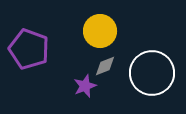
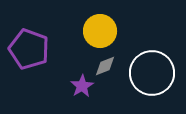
purple star: moved 3 px left; rotated 10 degrees counterclockwise
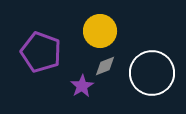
purple pentagon: moved 12 px right, 3 px down
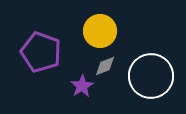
white circle: moved 1 px left, 3 px down
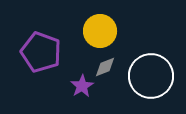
gray diamond: moved 1 px down
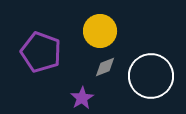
purple star: moved 12 px down
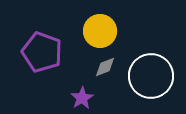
purple pentagon: moved 1 px right
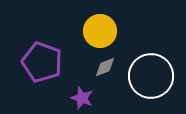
purple pentagon: moved 10 px down
purple star: rotated 20 degrees counterclockwise
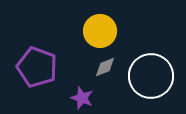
purple pentagon: moved 5 px left, 5 px down
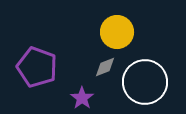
yellow circle: moved 17 px right, 1 px down
white circle: moved 6 px left, 6 px down
purple star: rotated 15 degrees clockwise
